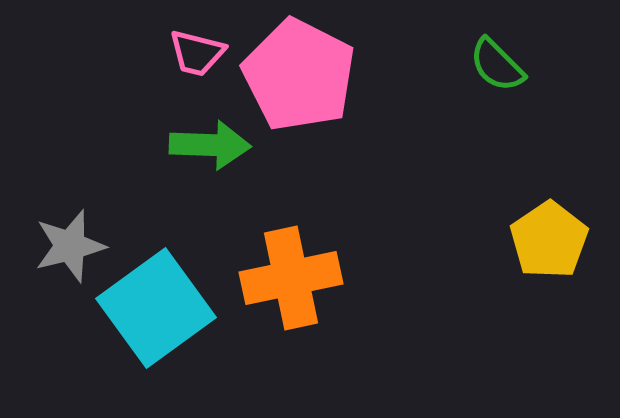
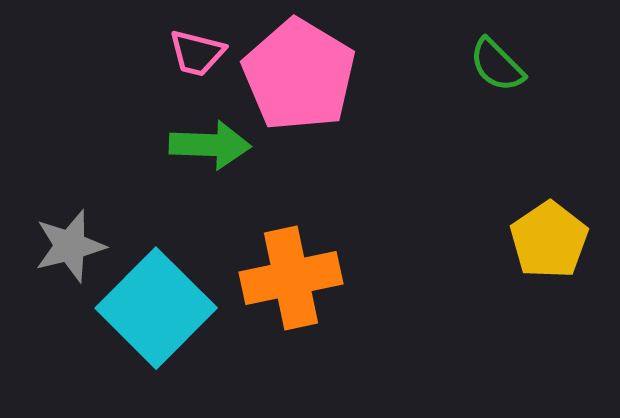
pink pentagon: rotated 4 degrees clockwise
cyan square: rotated 9 degrees counterclockwise
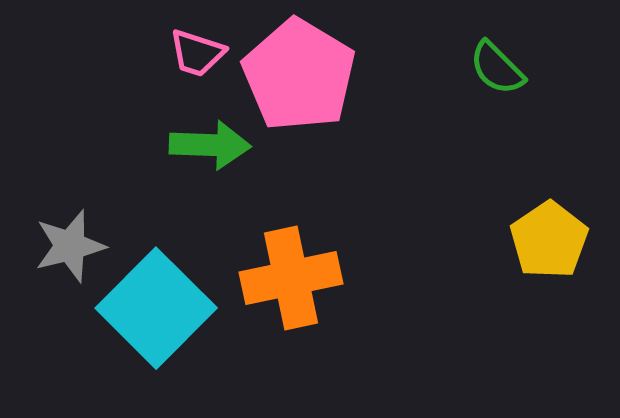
pink trapezoid: rotated 4 degrees clockwise
green semicircle: moved 3 px down
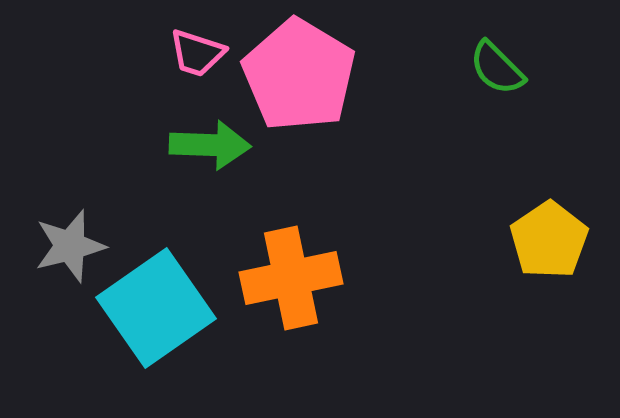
cyan square: rotated 10 degrees clockwise
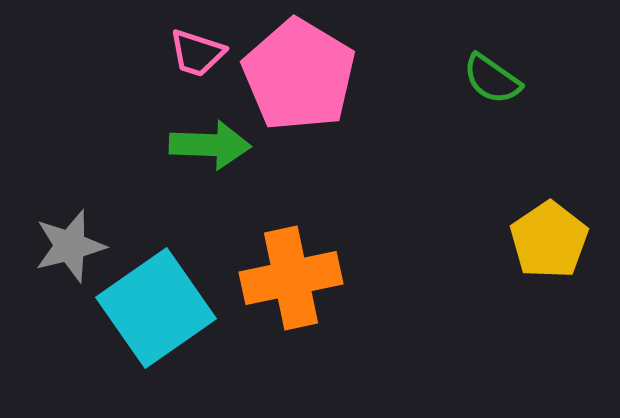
green semicircle: moved 5 px left, 11 px down; rotated 10 degrees counterclockwise
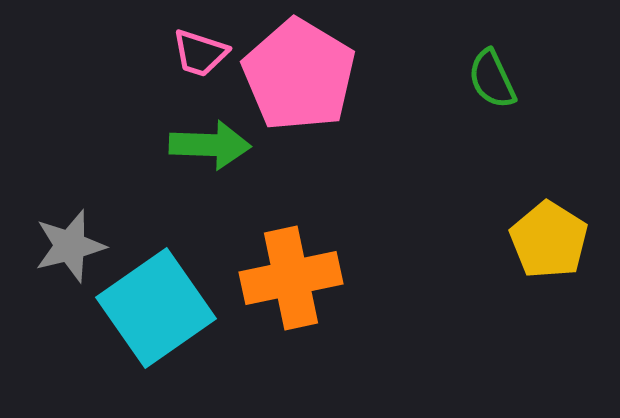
pink trapezoid: moved 3 px right
green semicircle: rotated 30 degrees clockwise
yellow pentagon: rotated 6 degrees counterclockwise
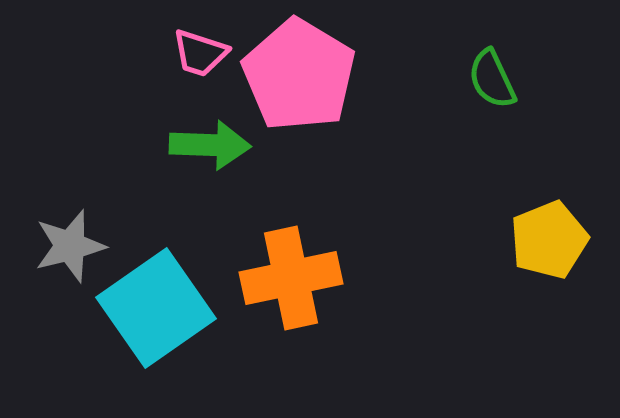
yellow pentagon: rotated 18 degrees clockwise
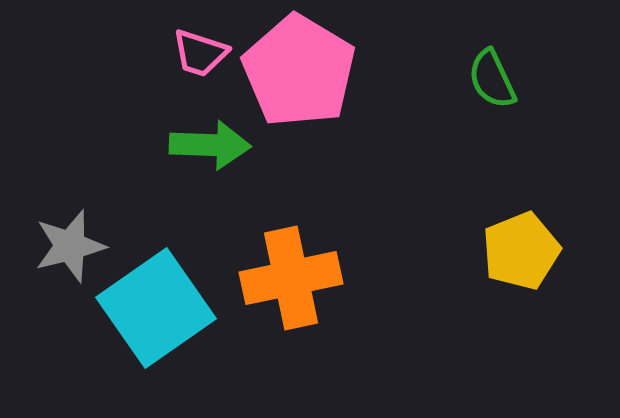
pink pentagon: moved 4 px up
yellow pentagon: moved 28 px left, 11 px down
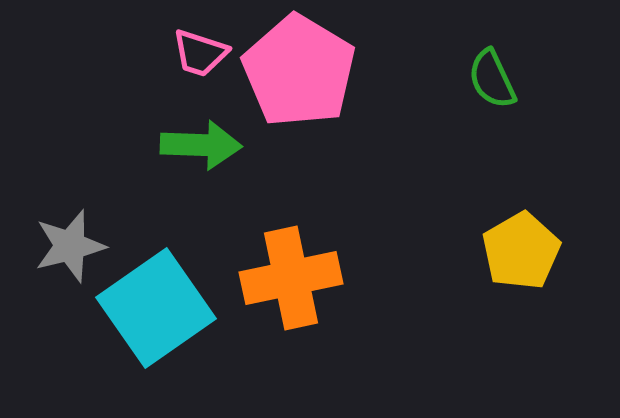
green arrow: moved 9 px left
yellow pentagon: rotated 8 degrees counterclockwise
